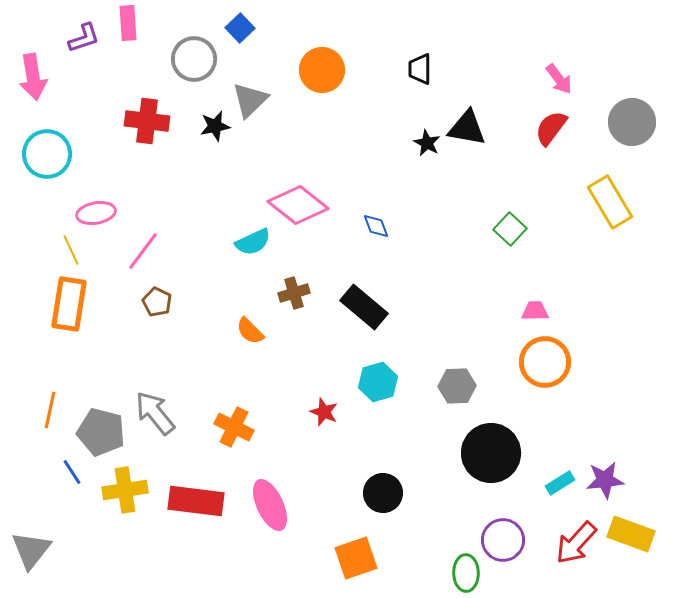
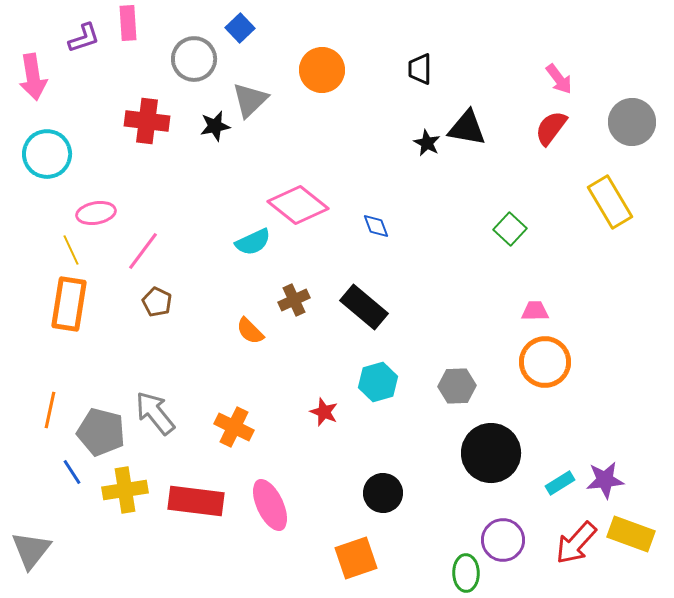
brown cross at (294, 293): moved 7 px down; rotated 8 degrees counterclockwise
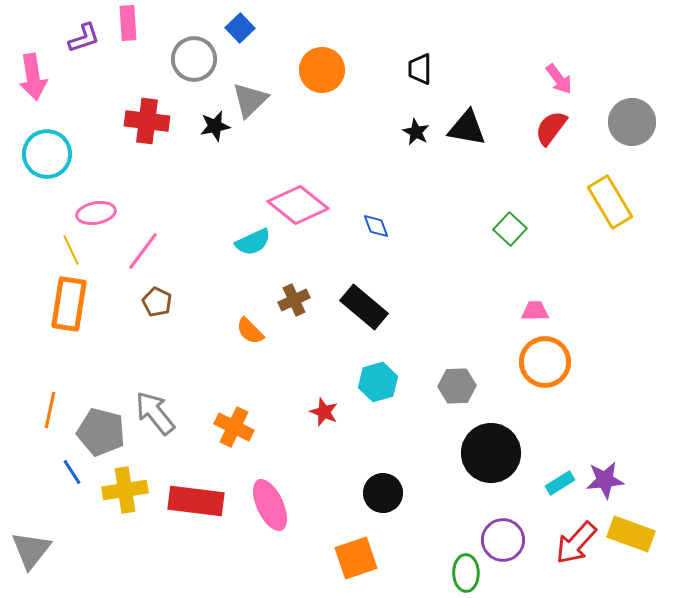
black star at (427, 143): moved 11 px left, 11 px up
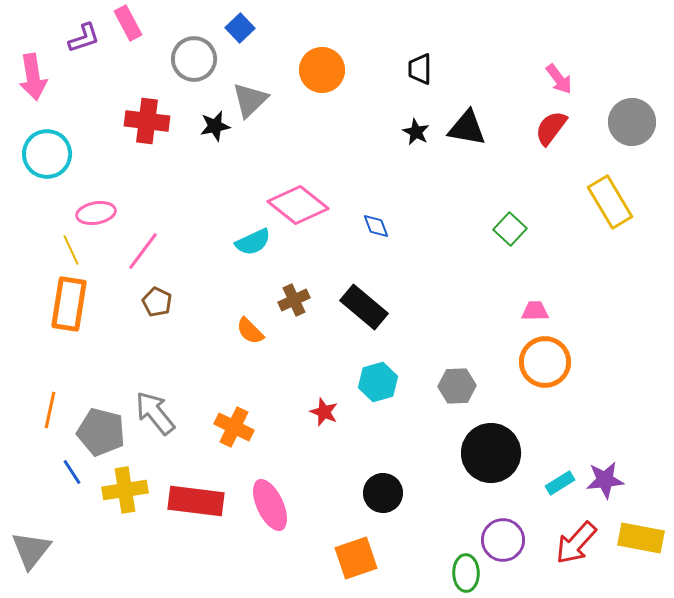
pink rectangle at (128, 23): rotated 24 degrees counterclockwise
yellow rectangle at (631, 534): moved 10 px right, 4 px down; rotated 9 degrees counterclockwise
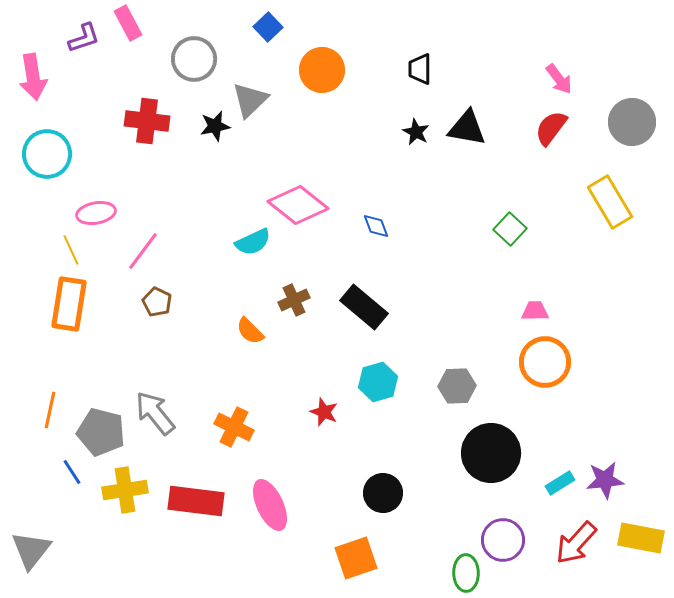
blue square at (240, 28): moved 28 px right, 1 px up
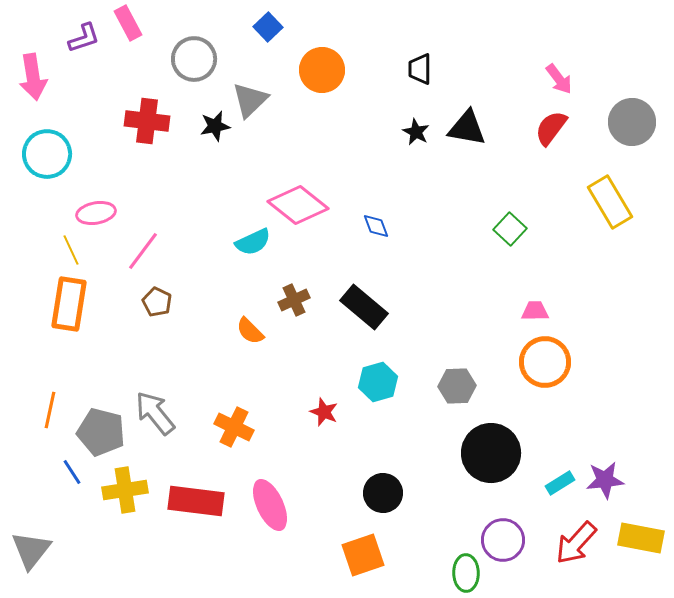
orange square at (356, 558): moved 7 px right, 3 px up
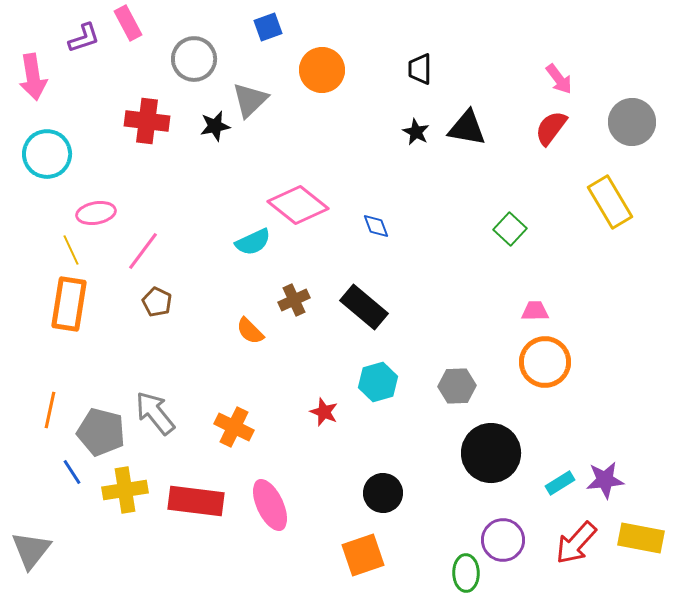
blue square at (268, 27): rotated 24 degrees clockwise
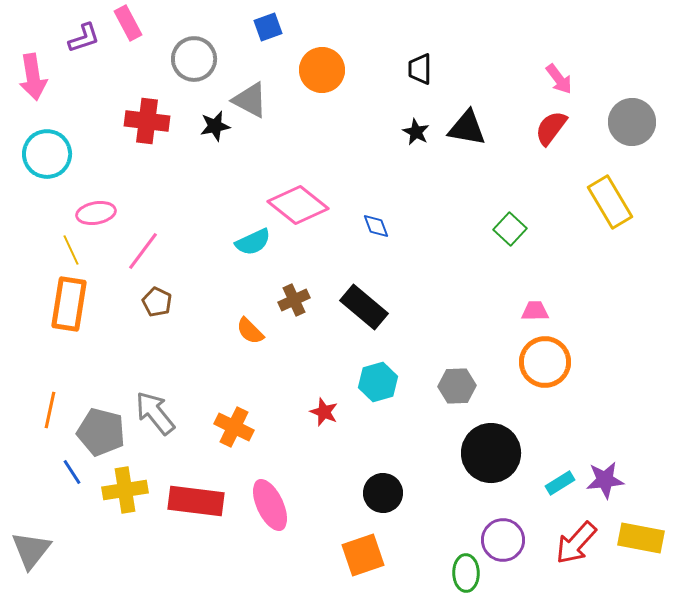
gray triangle at (250, 100): rotated 48 degrees counterclockwise
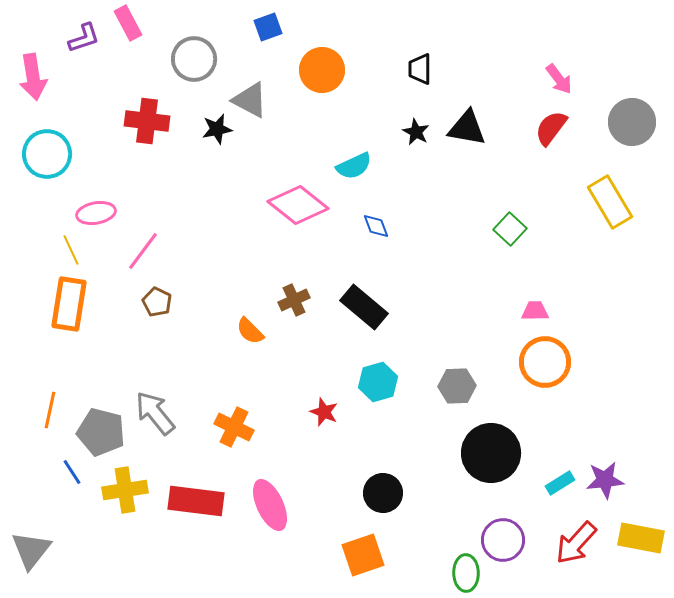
black star at (215, 126): moved 2 px right, 3 px down
cyan semicircle at (253, 242): moved 101 px right, 76 px up
